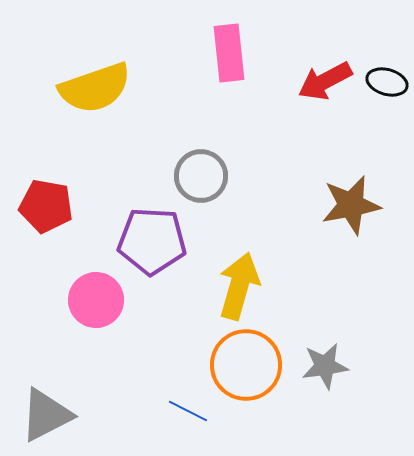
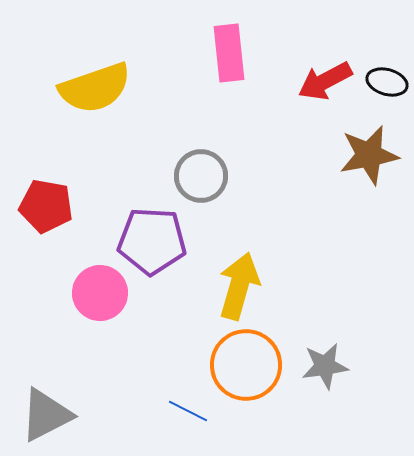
brown star: moved 18 px right, 50 px up
pink circle: moved 4 px right, 7 px up
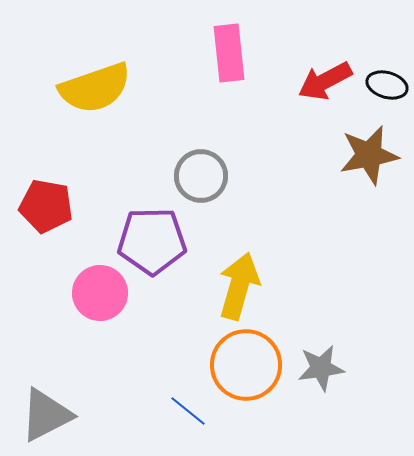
black ellipse: moved 3 px down
purple pentagon: rotated 4 degrees counterclockwise
gray star: moved 4 px left, 2 px down
blue line: rotated 12 degrees clockwise
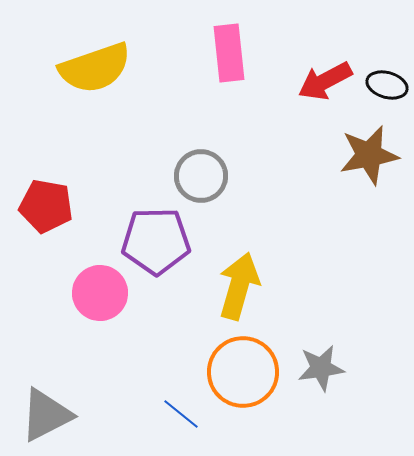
yellow semicircle: moved 20 px up
purple pentagon: moved 4 px right
orange circle: moved 3 px left, 7 px down
blue line: moved 7 px left, 3 px down
